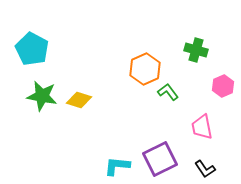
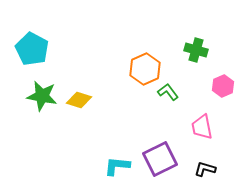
black L-shape: rotated 140 degrees clockwise
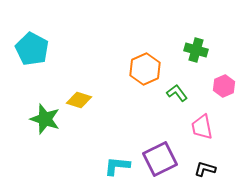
pink hexagon: moved 1 px right
green L-shape: moved 9 px right, 1 px down
green star: moved 3 px right, 23 px down; rotated 8 degrees clockwise
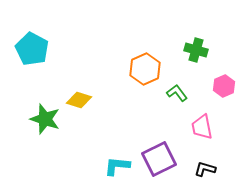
purple square: moved 1 px left
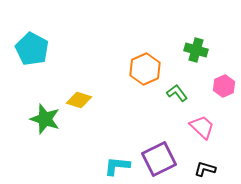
pink trapezoid: rotated 144 degrees clockwise
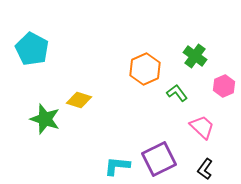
green cross: moved 1 px left, 6 px down; rotated 20 degrees clockwise
black L-shape: rotated 70 degrees counterclockwise
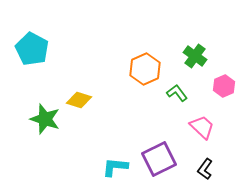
cyan L-shape: moved 2 px left, 1 px down
